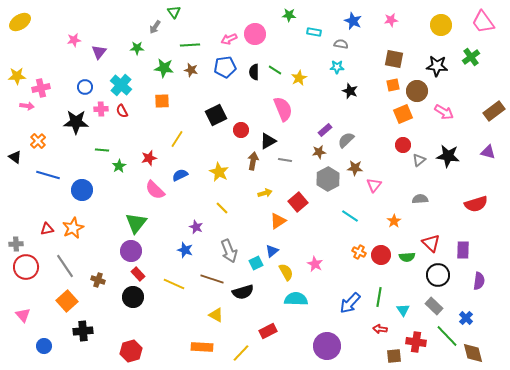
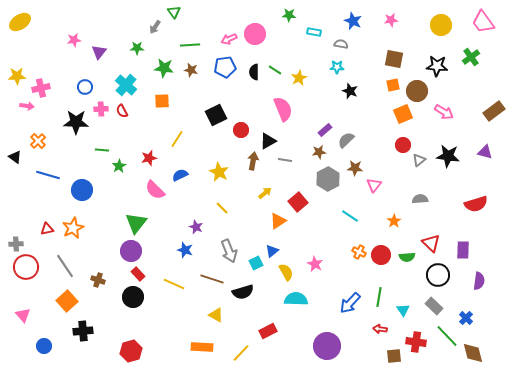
cyan cross at (121, 85): moved 5 px right
purple triangle at (488, 152): moved 3 px left
yellow arrow at (265, 193): rotated 24 degrees counterclockwise
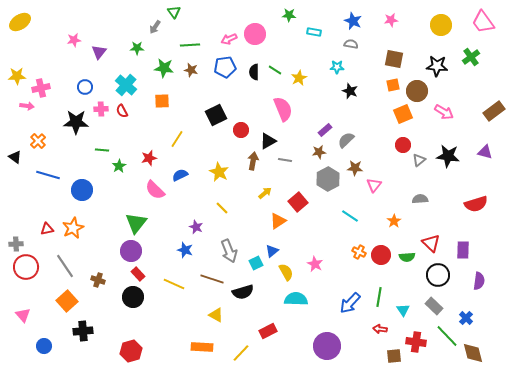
gray semicircle at (341, 44): moved 10 px right
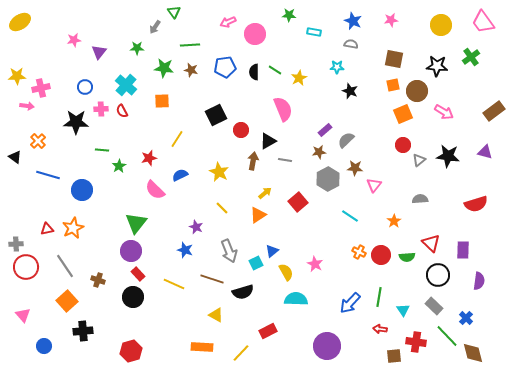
pink arrow at (229, 39): moved 1 px left, 17 px up
orange triangle at (278, 221): moved 20 px left, 6 px up
